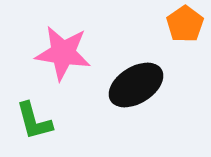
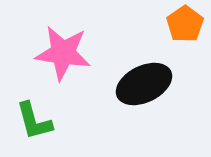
black ellipse: moved 8 px right, 1 px up; rotated 6 degrees clockwise
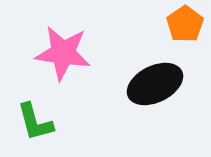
black ellipse: moved 11 px right
green L-shape: moved 1 px right, 1 px down
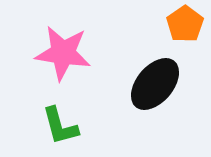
black ellipse: rotated 24 degrees counterclockwise
green L-shape: moved 25 px right, 4 px down
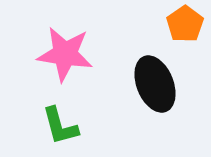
pink star: moved 2 px right, 1 px down
black ellipse: rotated 62 degrees counterclockwise
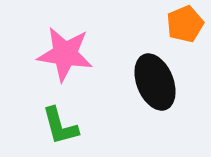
orange pentagon: rotated 12 degrees clockwise
black ellipse: moved 2 px up
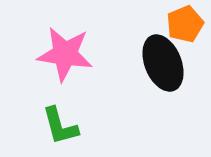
black ellipse: moved 8 px right, 19 px up
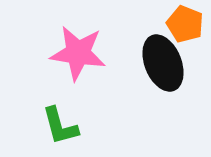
orange pentagon: rotated 27 degrees counterclockwise
pink star: moved 13 px right, 1 px up
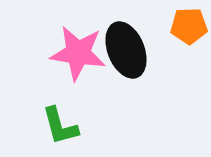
orange pentagon: moved 4 px right, 2 px down; rotated 24 degrees counterclockwise
black ellipse: moved 37 px left, 13 px up
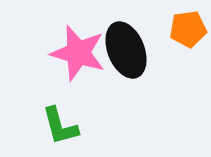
orange pentagon: moved 1 px left, 3 px down; rotated 6 degrees counterclockwise
pink star: rotated 8 degrees clockwise
